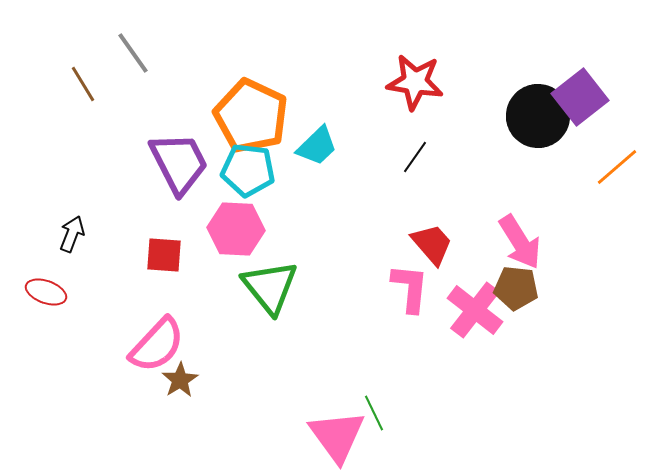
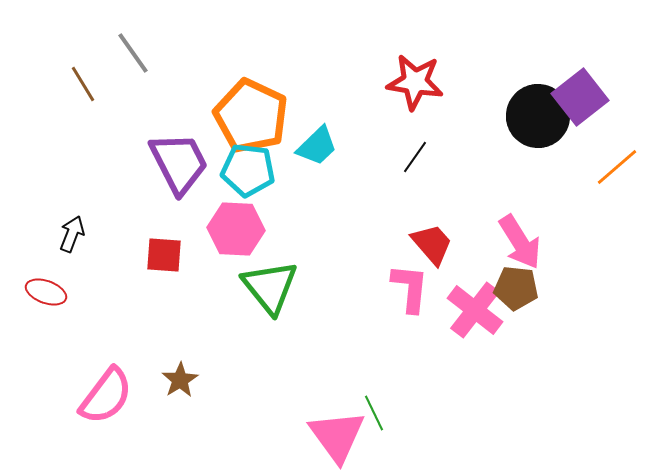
pink semicircle: moved 51 px left, 51 px down; rotated 6 degrees counterclockwise
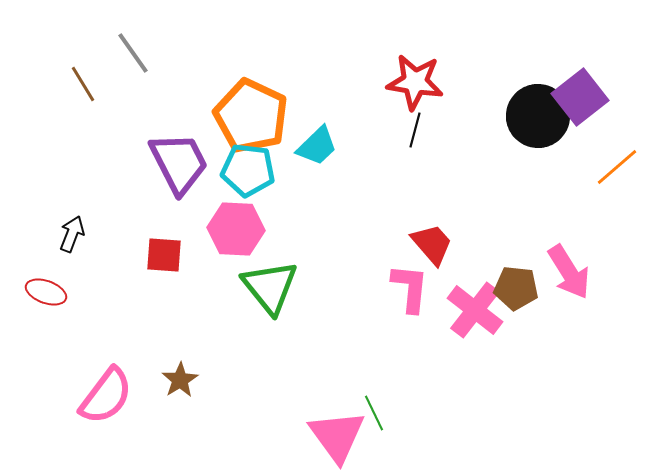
black line: moved 27 px up; rotated 20 degrees counterclockwise
pink arrow: moved 49 px right, 30 px down
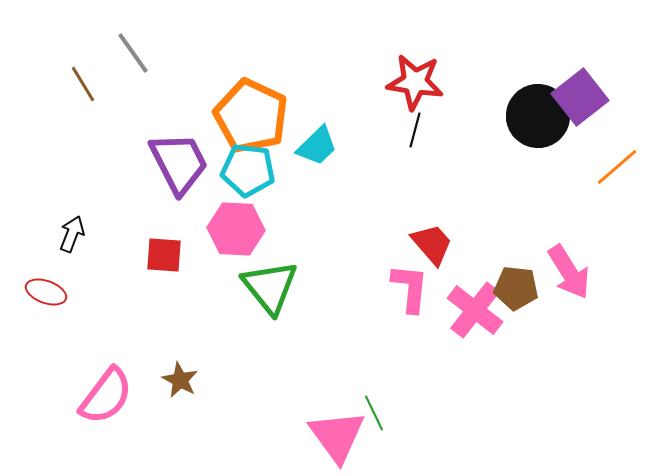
brown star: rotated 12 degrees counterclockwise
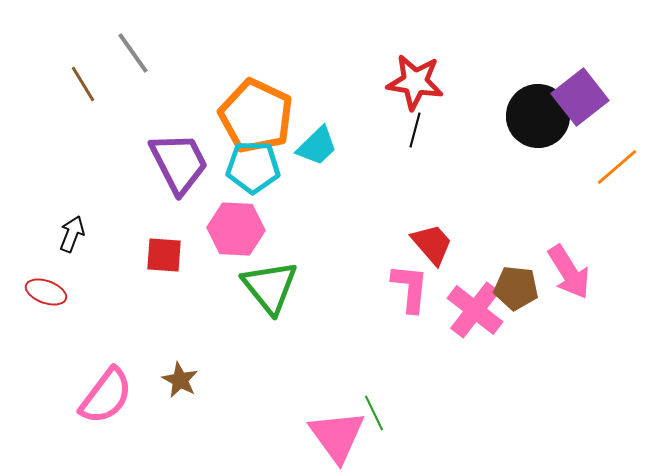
orange pentagon: moved 5 px right
cyan pentagon: moved 5 px right, 3 px up; rotated 6 degrees counterclockwise
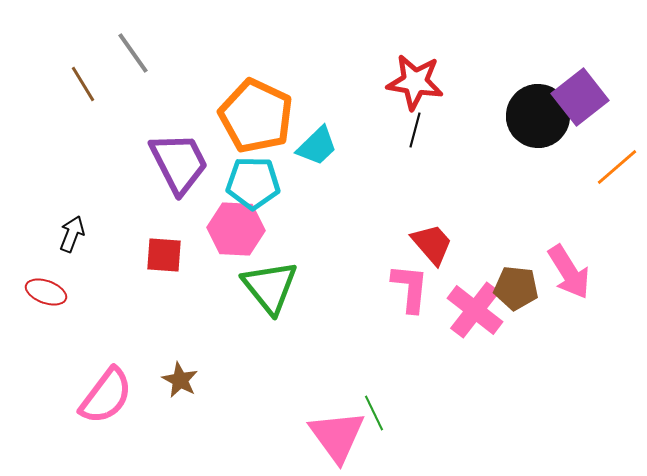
cyan pentagon: moved 16 px down
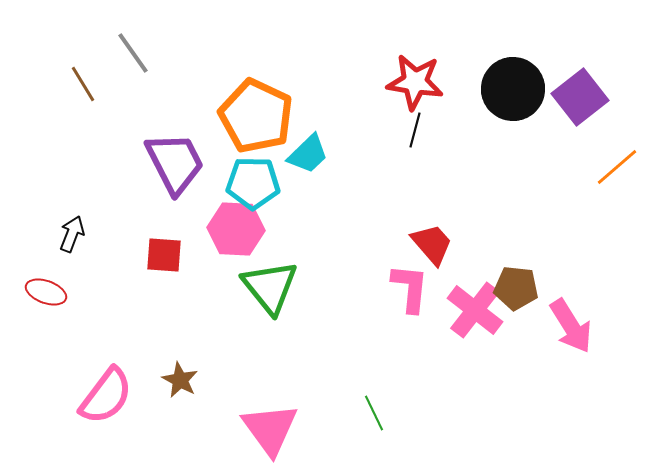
black circle: moved 25 px left, 27 px up
cyan trapezoid: moved 9 px left, 8 px down
purple trapezoid: moved 4 px left
pink arrow: moved 2 px right, 54 px down
pink triangle: moved 67 px left, 7 px up
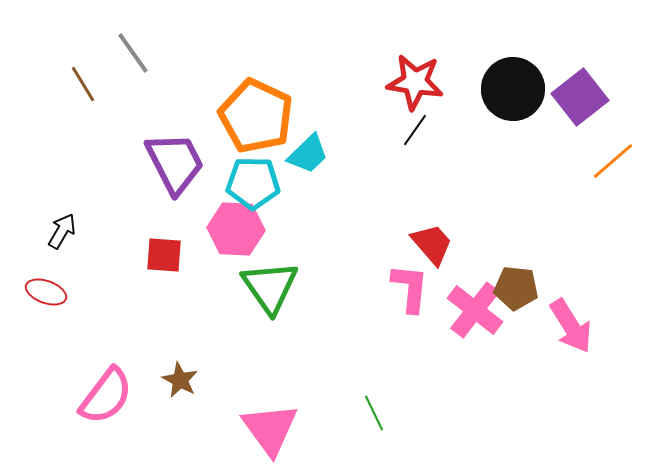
black line: rotated 20 degrees clockwise
orange line: moved 4 px left, 6 px up
black arrow: moved 10 px left, 3 px up; rotated 9 degrees clockwise
green triangle: rotated 4 degrees clockwise
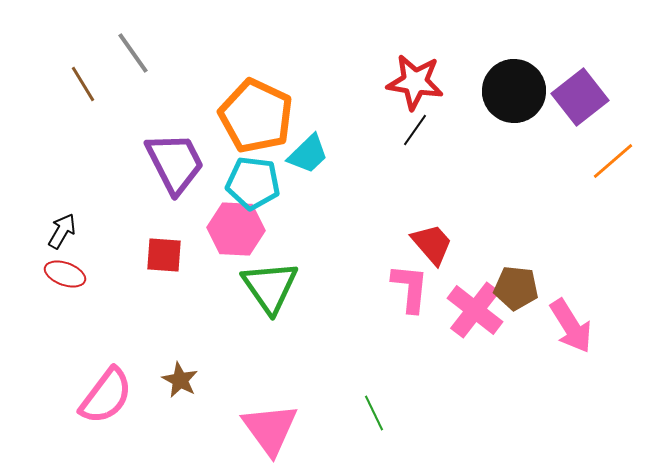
black circle: moved 1 px right, 2 px down
cyan pentagon: rotated 6 degrees clockwise
red ellipse: moved 19 px right, 18 px up
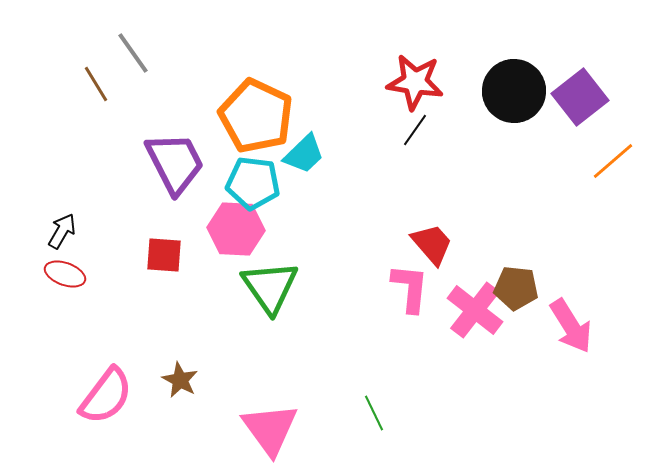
brown line: moved 13 px right
cyan trapezoid: moved 4 px left
